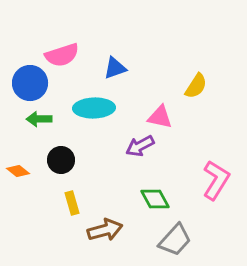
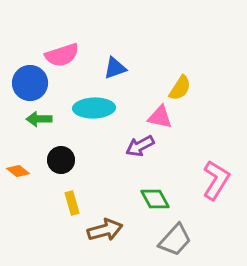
yellow semicircle: moved 16 px left, 2 px down
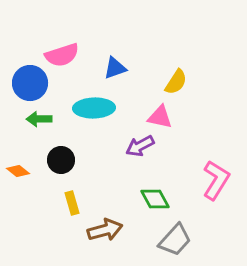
yellow semicircle: moved 4 px left, 6 px up
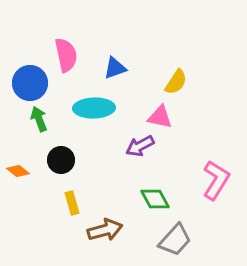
pink semicircle: moved 4 px right; rotated 84 degrees counterclockwise
green arrow: rotated 70 degrees clockwise
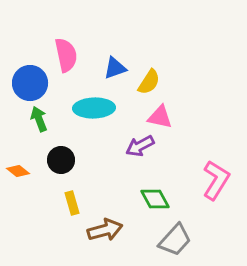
yellow semicircle: moved 27 px left
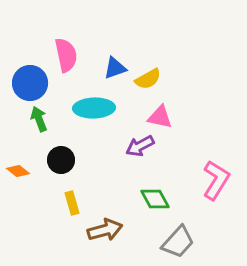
yellow semicircle: moved 1 px left, 3 px up; rotated 28 degrees clockwise
gray trapezoid: moved 3 px right, 2 px down
